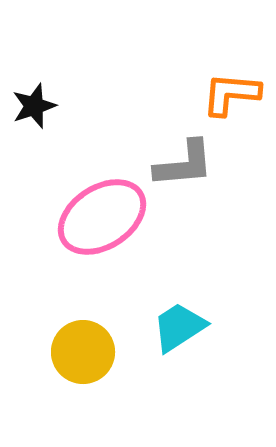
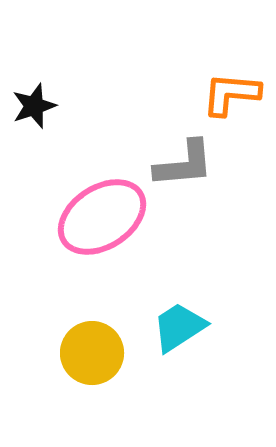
yellow circle: moved 9 px right, 1 px down
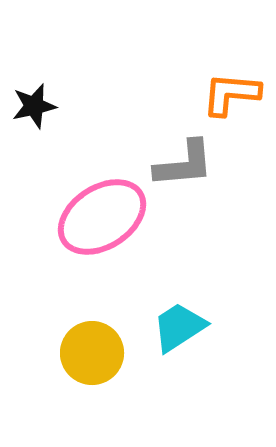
black star: rotated 6 degrees clockwise
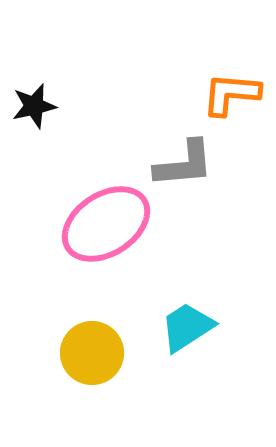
pink ellipse: moved 4 px right, 7 px down
cyan trapezoid: moved 8 px right
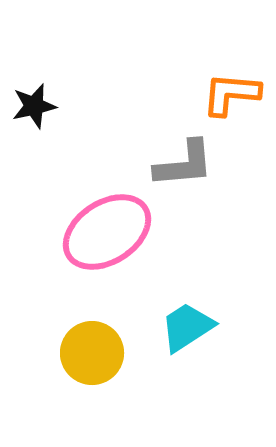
pink ellipse: moved 1 px right, 8 px down
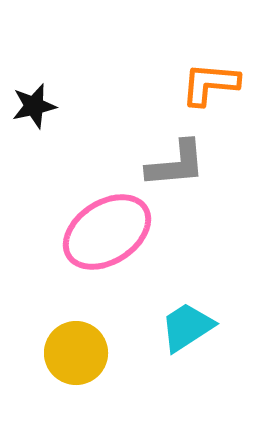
orange L-shape: moved 21 px left, 10 px up
gray L-shape: moved 8 px left
yellow circle: moved 16 px left
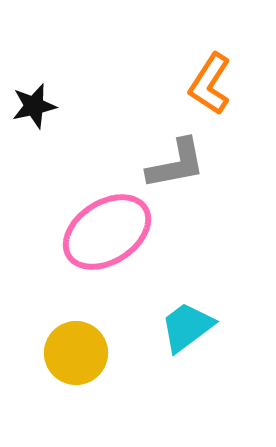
orange L-shape: rotated 62 degrees counterclockwise
gray L-shape: rotated 6 degrees counterclockwise
cyan trapezoid: rotated 4 degrees counterclockwise
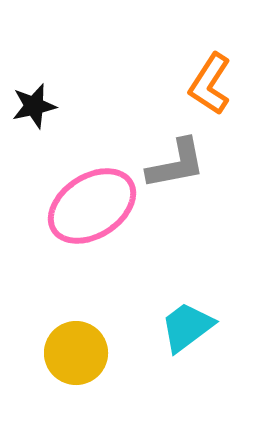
pink ellipse: moved 15 px left, 26 px up
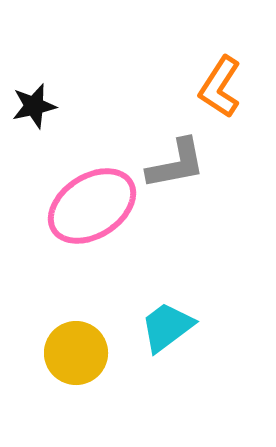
orange L-shape: moved 10 px right, 3 px down
cyan trapezoid: moved 20 px left
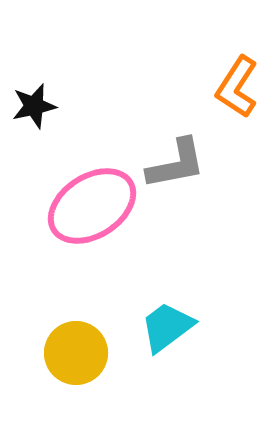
orange L-shape: moved 17 px right
